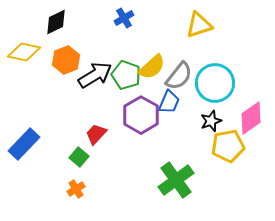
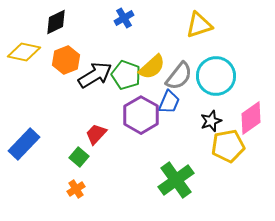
cyan circle: moved 1 px right, 7 px up
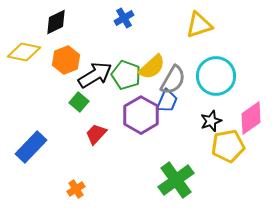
gray semicircle: moved 6 px left, 4 px down; rotated 8 degrees counterclockwise
blue trapezoid: moved 2 px left, 1 px up
blue rectangle: moved 7 px right, 3 px down
green square: moved 55 px up
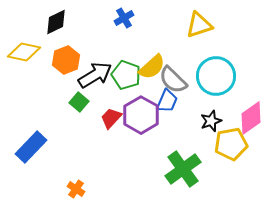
gray semicircle: rotated 104 degrees clockwise
red trapezoid: moved 15 px right, 16 px up
yellow pentagon: moved 3 px right, 2 px up
green cross: moved 7 px right, 11 px up
orange cross: rotated 24 degrees counterclockwise
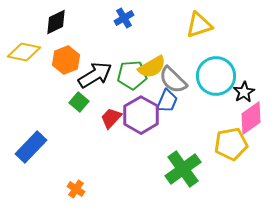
yellow semicircle: rotated 12 degrees clockwise
green pentagon: moved 6 px right; rotated 24 degrees counterclockwise
black star: moved 33 px right, 29 px up; rotated 10 degrees counterclockwise
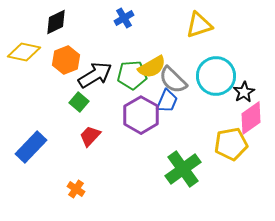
red trapezoid: moved 21 px left, 18 px down
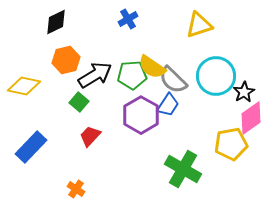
blue cross: moved 4 px right, 1 px down
yellow diamond: moved 34 px down
orange hexagon: rotated 8 degrees clockwise
yellow semicircle: rotated 64 degrees clockwise
blue trapezoid: moved 1 px right, 4 px down; rotated 10 degrees clockwise
green cross: rotated 24 degrees counterclockwise
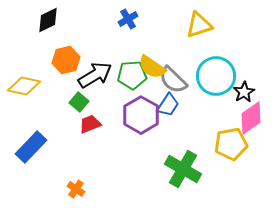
black diamond: moved 8 px left, 2 px up
red trapezoid: moved 12 px up; rotated 25 degrees clockwise
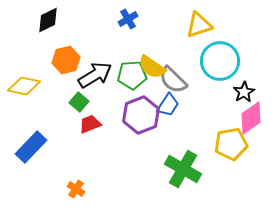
cyan circle: moved 4 px right, 15 px up
purple hexagon: rotated 9 degrees clockwise
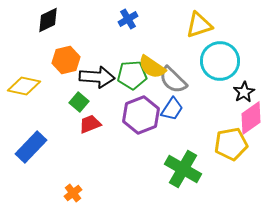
black arrow: moved 2 px right, 2 px down; rotated 36 degrees clockwise
blue trapezoid: moved 4 px right, 4 px down
orange cross: moved 3 px left, 4 px down; rotated 18 degrees clockwise
